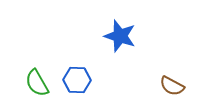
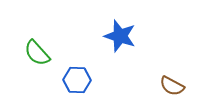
green semicircle: moved 30 px up; rotated 12 degrees counterclockwise
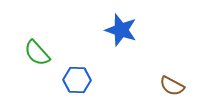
blue star: moved 1 px right, 6 px up
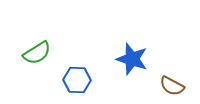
blue star: moved 11 px right, 29 px down
green semicircle: rotated 80 degrees counterclockwise
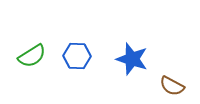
green semicircle: moved 5 px left, 3 px down
blue hexagon: moved 24 px up
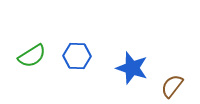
blue star: moved 9 px down
brown semicircle: rotated 100 degrees clockwise
